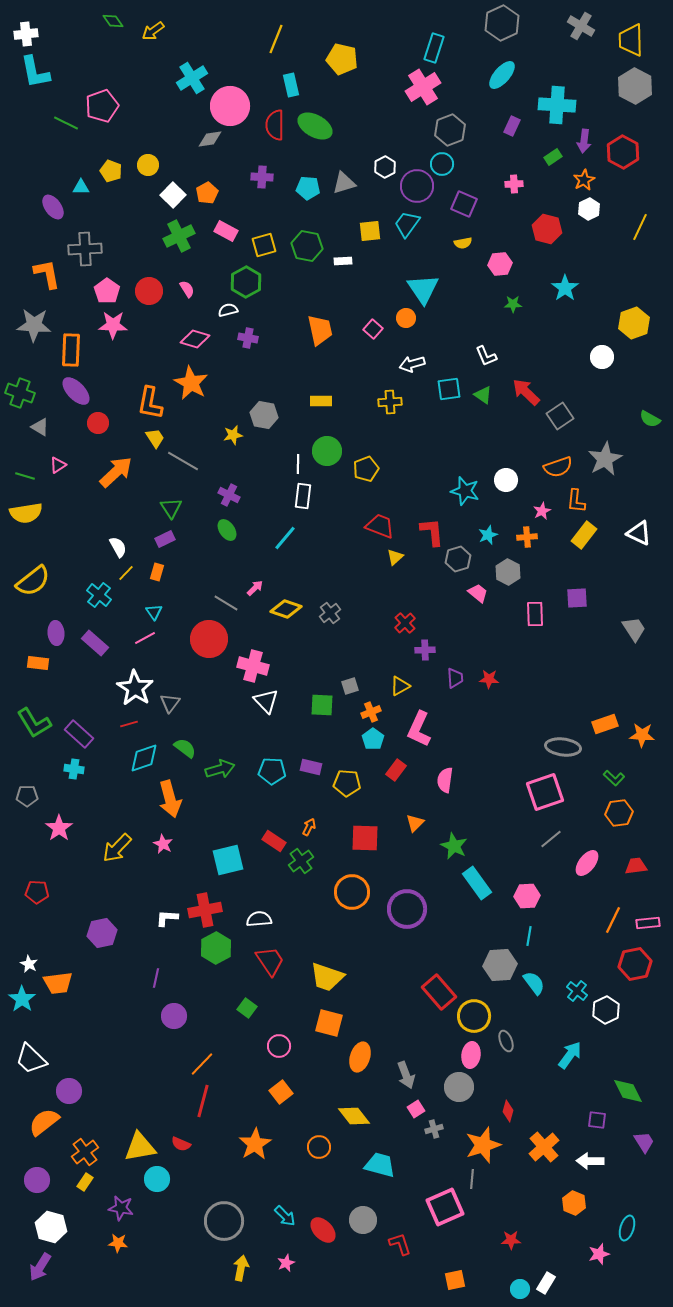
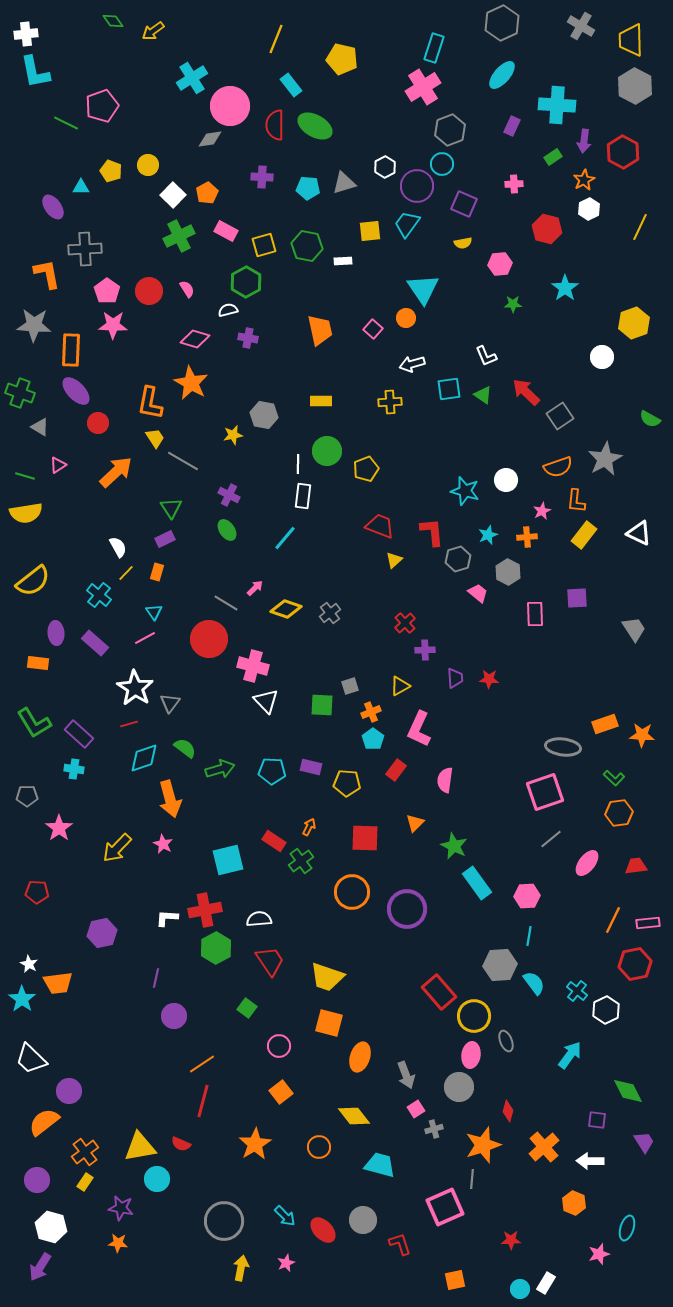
cyan rectangle at (291, 85): rotated 25 degrees counterclockwise
yellow triangle at (395, 557): moved 1 px left, 3 px down
orange line at (202, 1064): rotated 12 degrees clockwise
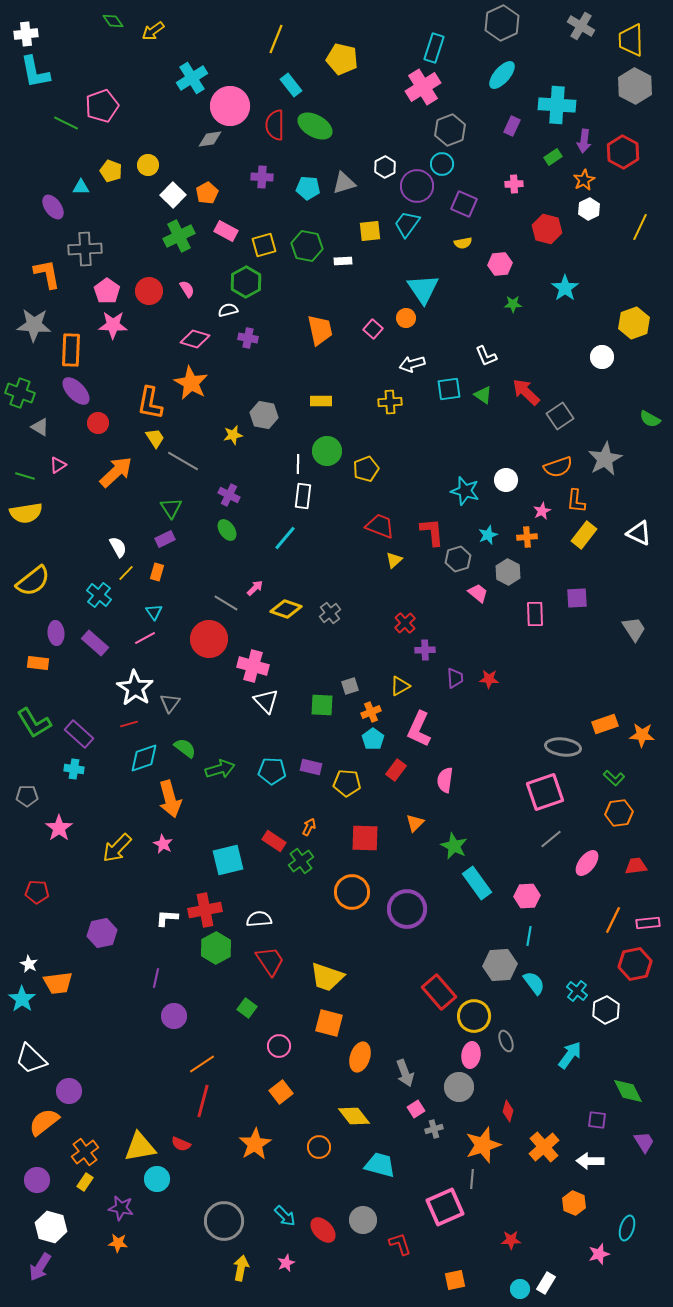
gray arrow at (406, 1075): moved 1 px left, 2 px up
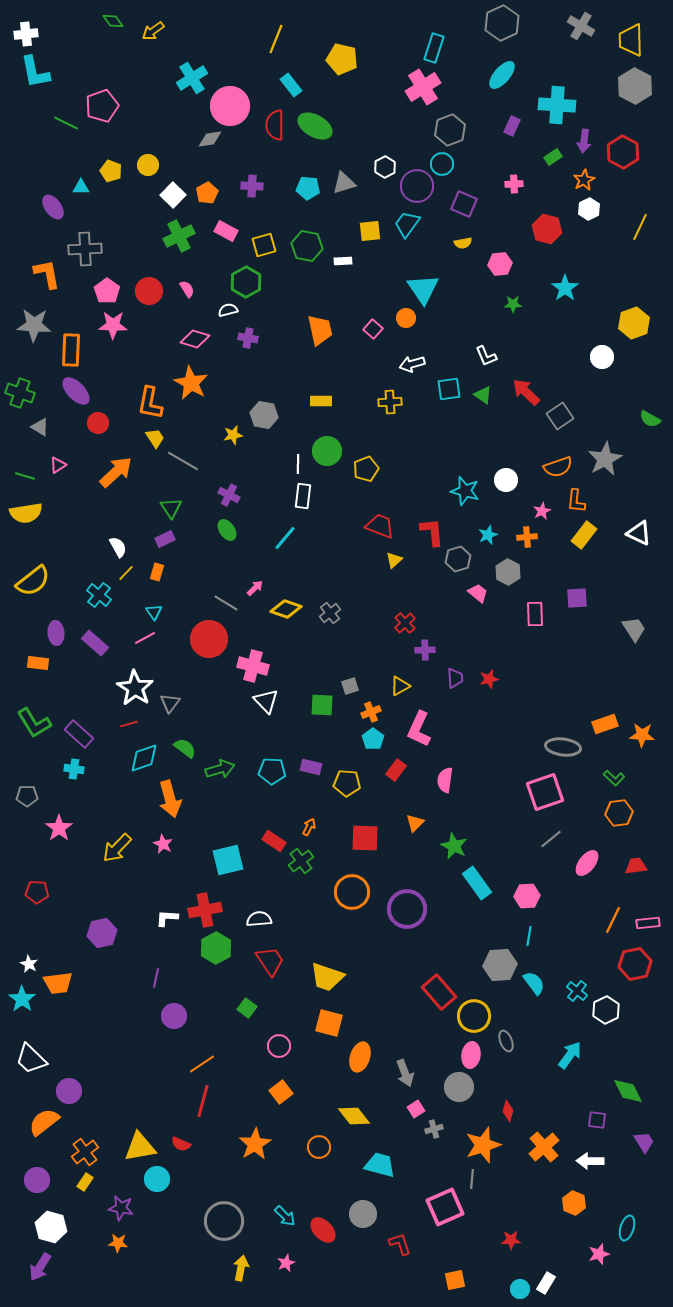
purple cross at (262, 177): moved 10 px left, 9 px down
red star at (489, 679): rotated 18 degrees counterclockwise
gray circle at (363, 1220): moved 6 px up
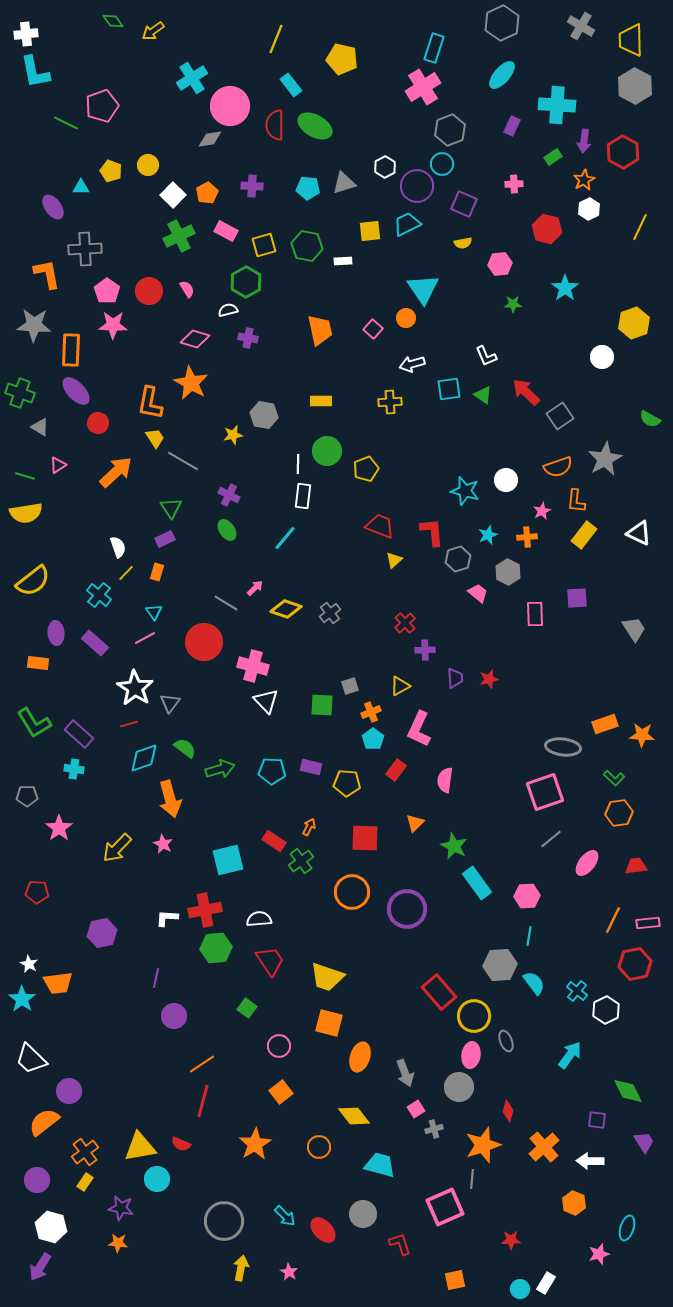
cyan trapezoid at (407, 224): rotated 28 degrees clockwise
white semicircle at (118, 547): rotated 10 degrees clockwise
red circle at (209, 639): moved 5 px left, 3 px down
green hexagon at (216, 948): rotated 24 degrees clockwise
pink star at (286, 1263): moved 3 px right, 9 px down; rotated 18 degrees counterclockwise
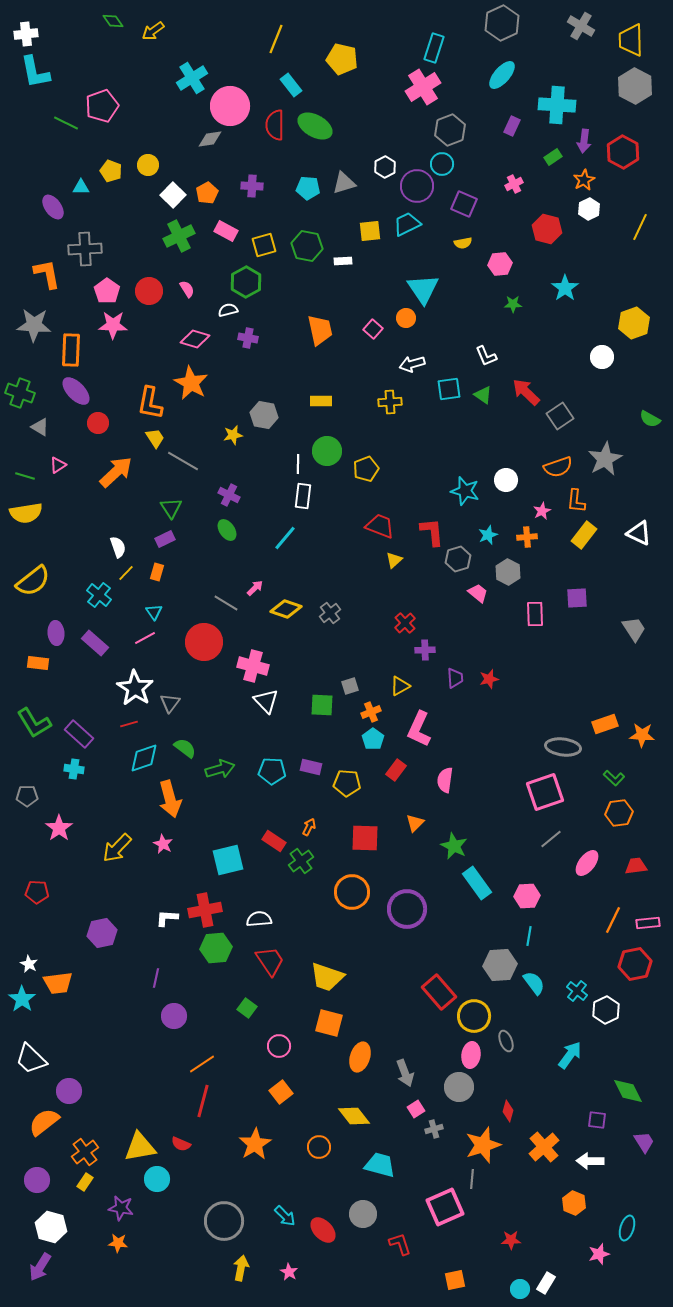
pink cross at (514, 184): rotated 24 degrees counterclockwise
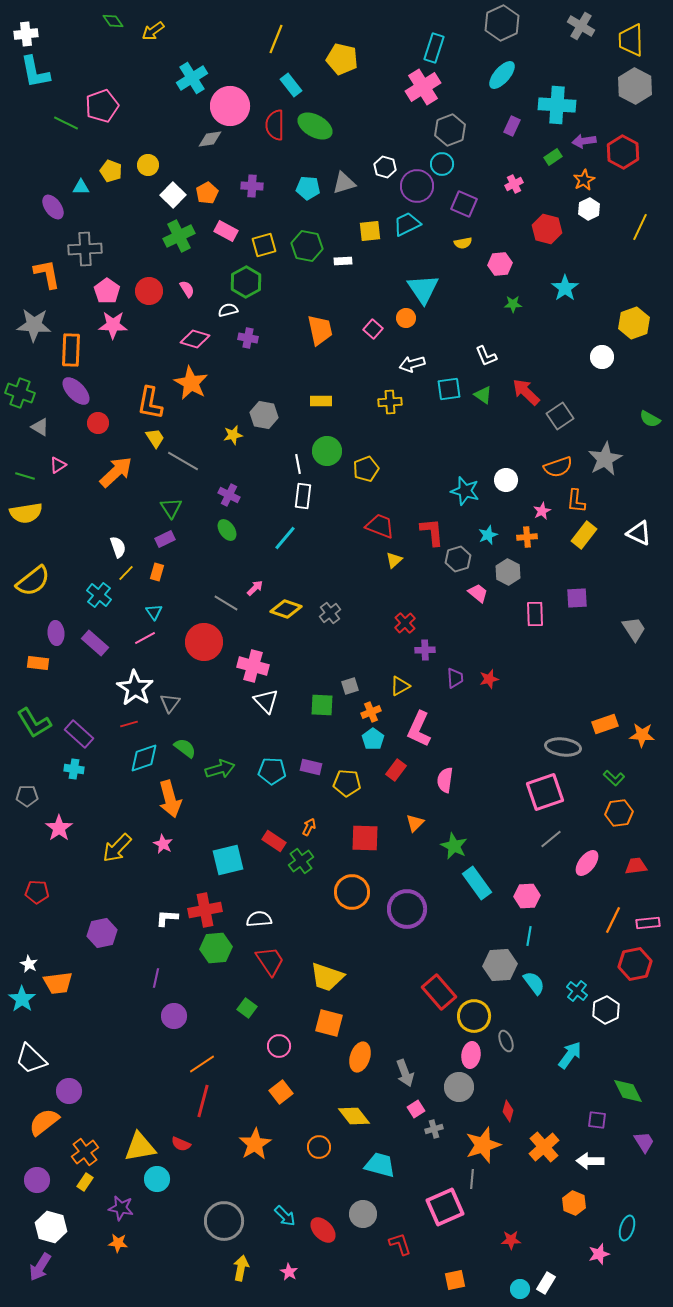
purple arrow at (584, 141): rotated 75 degrees clockwise
white hexagon at (385, 167): rotated 15 degrees counterclockwise
white line at (298, 464): rotated 12 degrees counterclockwise
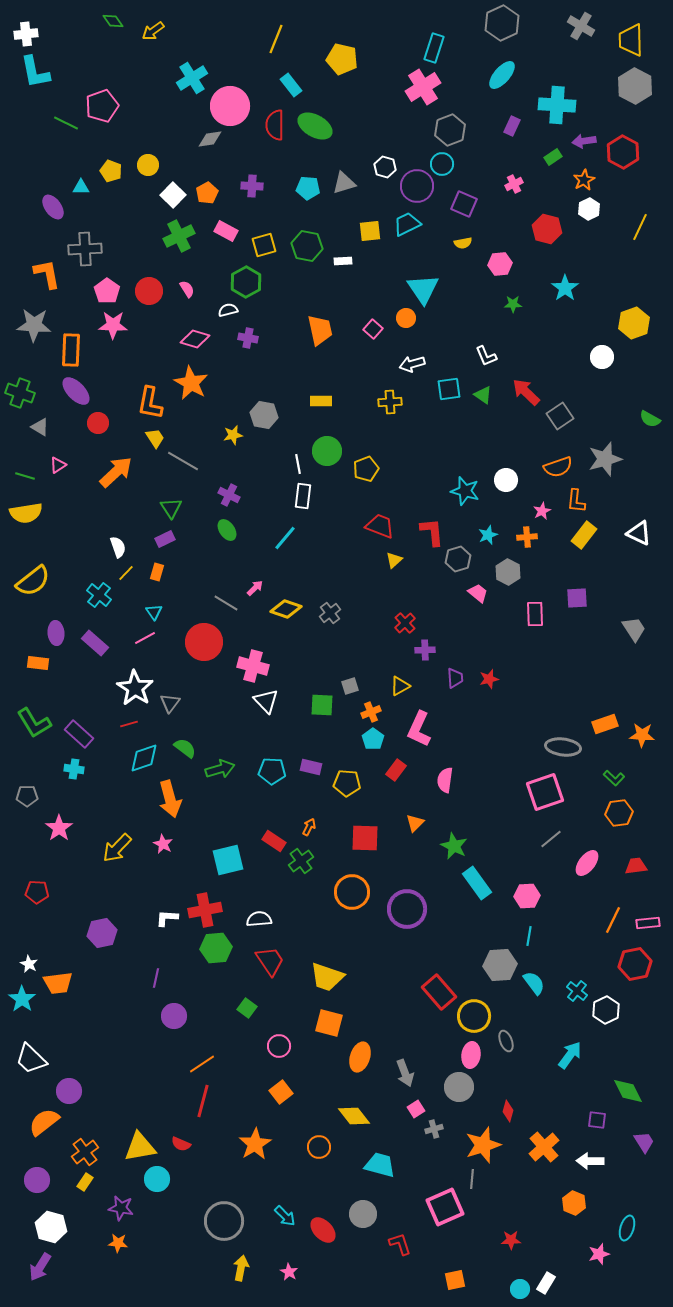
gray star at (605, 459): rotated 12 degrees clockwise
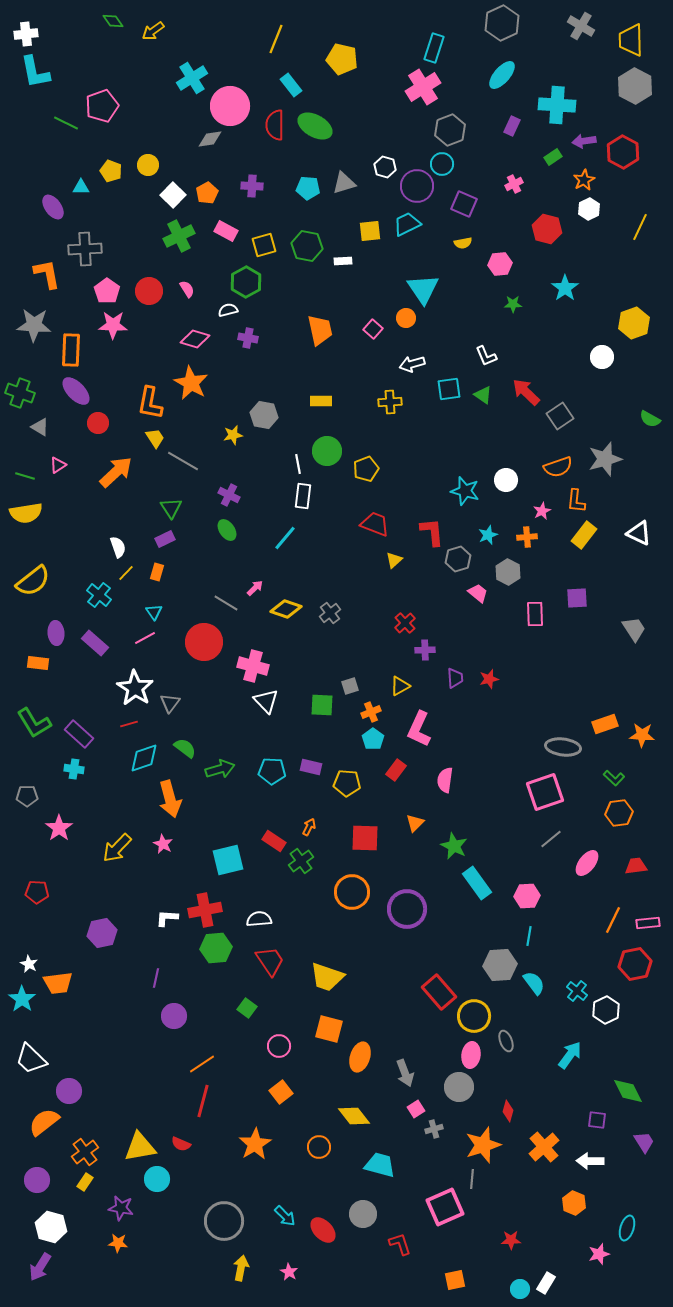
red trapezoid at (380, 526): moved 5 px left, 2 px up
orange square at (329, 1023): moved 6 px down
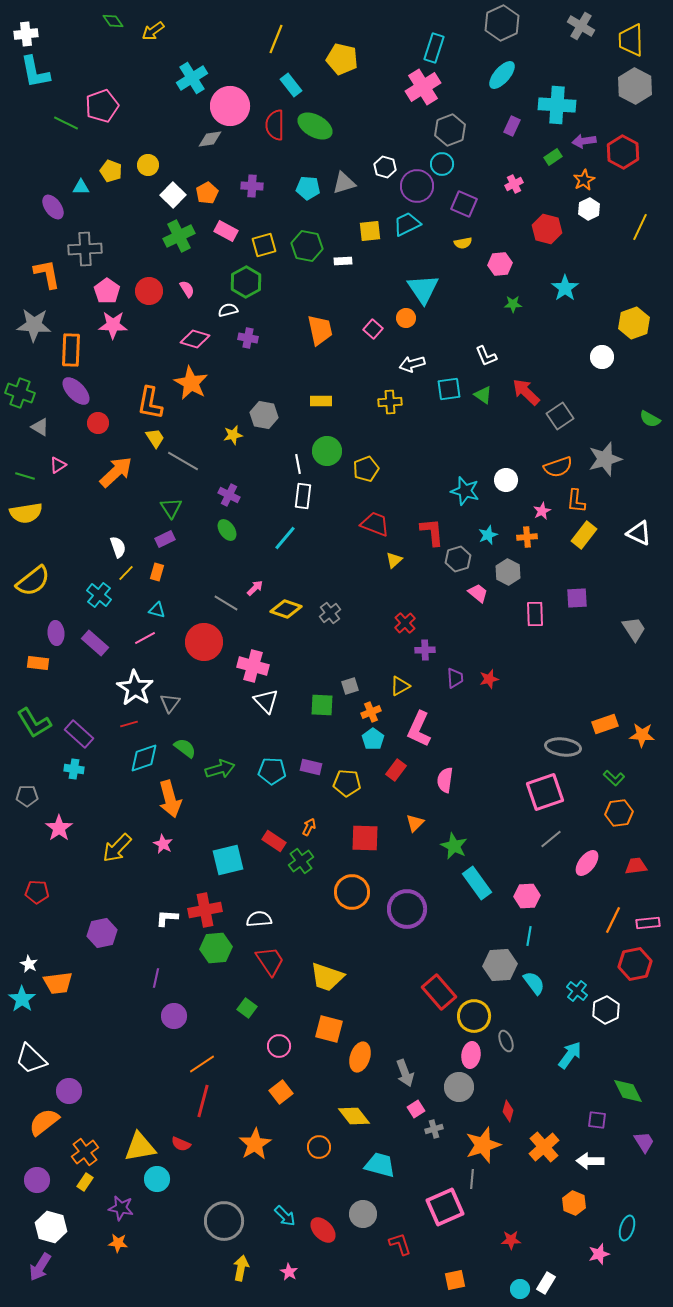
cyan triangle at (154, 612): moved 3 px right, 2 px up; rotated 42 degrees counterclockwise
